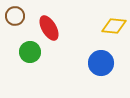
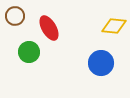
green circle: moved 1 px left
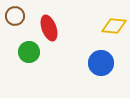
red ellipse: rotated 10 degrees clockwise
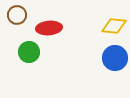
brown circle: moved 2 px right, 1 px up
red ellipse: rotated 75 degrees counterclockwise
blue circle: moved 14 px right, 5 px up
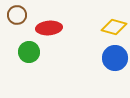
yellow diamond: moved 1 px down; rotated 10 degrees clockwise
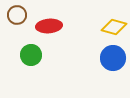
red ellipse: moved 2 px up
green circle: moved 2 px right, 3 px down
blue circle: moved 2 px left
